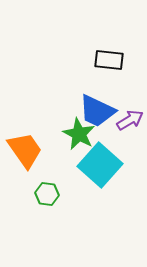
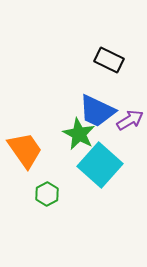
black rectangle: rotated 20 degrees clockwise
green hexagon: rotated 25 degrees clockwise
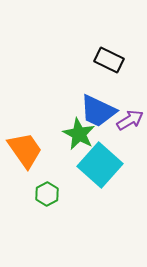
blue trapezoid: moved 1 px right
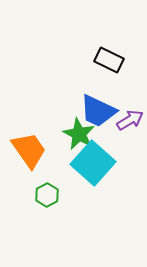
orange trapezoid: moved 4 px right
cyan square: moved 7 px left, 2 px up
green hexagon: moved 1 px down
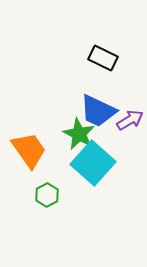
black rectangle: moved 6 px left, 2 px up
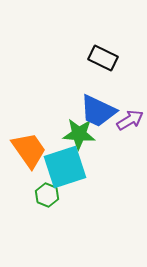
green star: rotated 24 degrees counterclockwise
cyan square: moved 28 px left, 4 px down; rotated 30 degrees clockwise
green hexagon: rotated 10 degrees counterclockwise
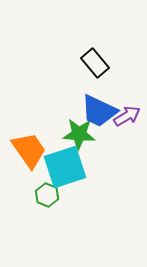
black rectangle: moved 8 px left, 5 px down; rotated 24 degrees clockwise
blue trapezoid: moved 1 px right
purple arrow: moved 3 px left, 4 px up
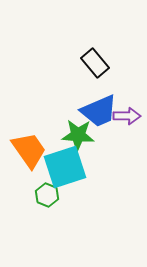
blue trapezoid: rotated 48 degrees counterclockwise
purple arrow: rotated 32 degrees clockwise
green star: moved 1 px left, 1 px down
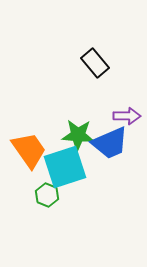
blue trapezoid: moved 11 px right, 32 px down
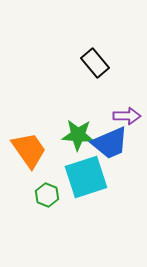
cyan square: moved 21 px right, 10 px down
